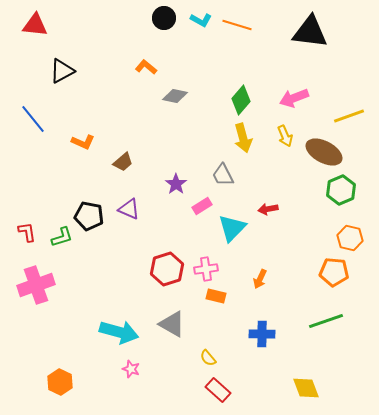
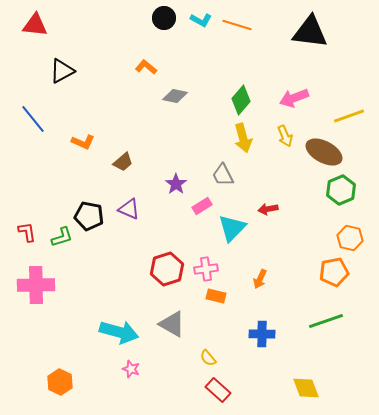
orange pentagon at (334, 272): rotated 16 degrees counterclockwise
pink cross at (36, 285): rotated 18 degrees clockwise
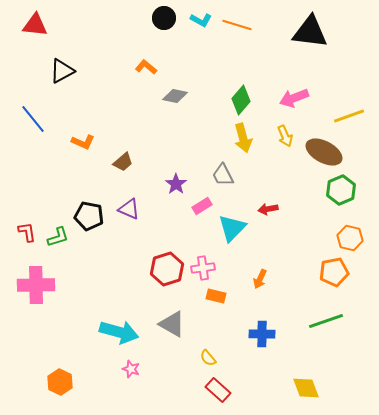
green L-shape at (62, 237): moved 4 px left
pink cross at (206, 269): moved 3 px left, 1 px up
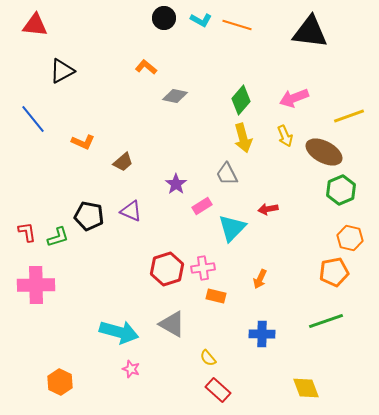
gray trapezoid at (223, 175): moved 4 px right, 1 px up
purple triangle at (129, 209): moved 2 px right, 2 px down
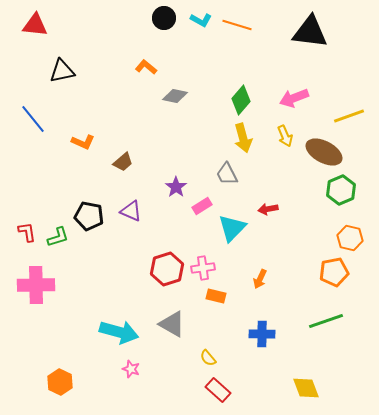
black triangle at (62, 71): rotated 16 degrees clockwise
purple star at (176, 184): moved 3 px down
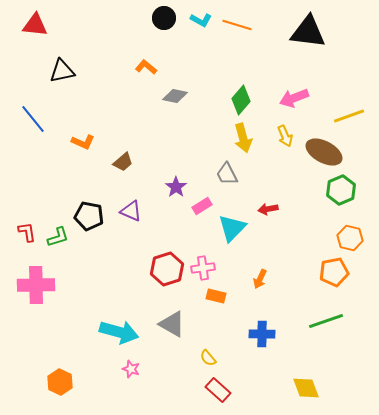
black triangle at (310, 32): moved 2 px left
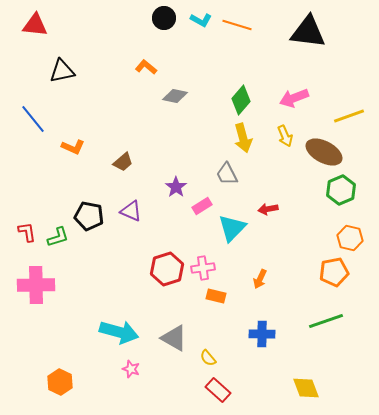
orange L-shape at (83, 142): moved 10 px left, 5 px down
gray triangle at (172, 324): moved 2 px right, 14 px down
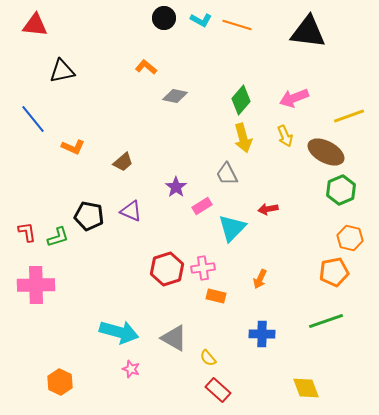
brown ellipse at (324, 152): moved 2 px right
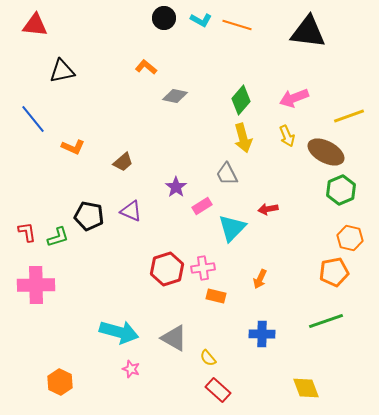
yellow arrow at (285, 136): moved 2 px right
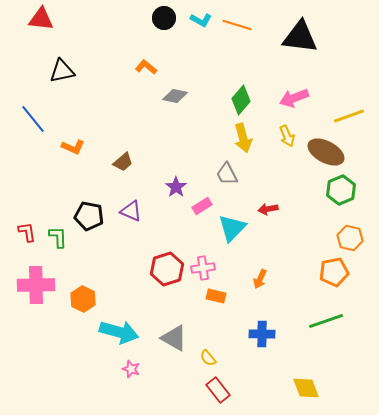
red triangle at (35, 25): moved 6 px right, 6 px up
black triangle at (308, 32): moved 8 px left, 5 px down
green L-shape at (58, 237): rotated 75 degrees counterclockwise
orange hexagon at (60, 382): moved 23 px right, 83 px up
red rectangle at (218, 390): rotated 10 degrees clockwise
